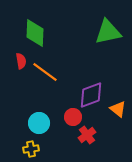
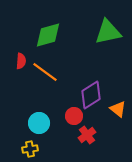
green diamond: moved 13 px right, 2 px down; rotated 72 degrees clockwise
red semicircle: rotated 14 degrees clockwise
purple diamond: rotated 12 degrees counterclockwise
red circle: moved 1 px right, 1 px up
yellow cross: moved 1 px left
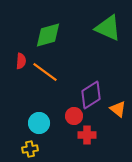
green triangle: moved 4 px up; rotated 36 degrees clockwise
red cross: rotated 36 degrees clockwise
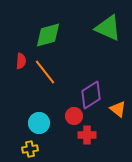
orange line: rotated 16 degrees clockwise
